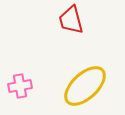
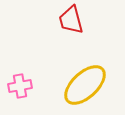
yellow ellipse: moved 1 px up
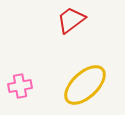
red trapezoid: rotated 68 degrees clockwise
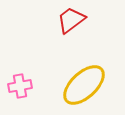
yellow ellipse: moved 1 px left
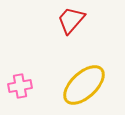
red trapezoid: rotated 12 degrees counterclockwise
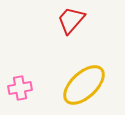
pink cross: moved 2 px down
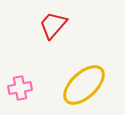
red trapezoid: moved 18 px left, 5 px down
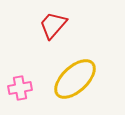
yellow ellipse: moved 9 px left, 6 px up
